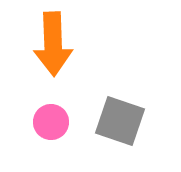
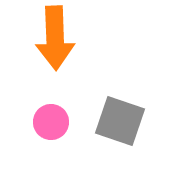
orange arrow: moved 2 px right, 6 px up
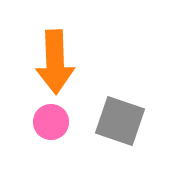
orange arrow: moved 24 px down
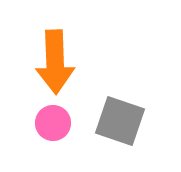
pink circle: moved 2 px right, 1 px down
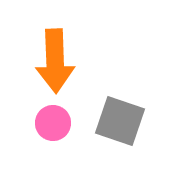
orange arrow: moved 1 px up
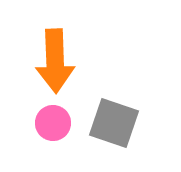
gray square: moved 6 px left, 2 px down
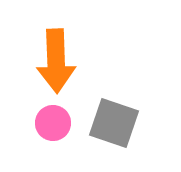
orange arrow: moved 1 px right
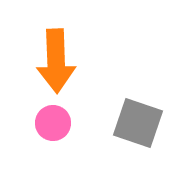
gray square: moved 24 px right
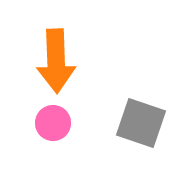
gray square: moved 3 px right
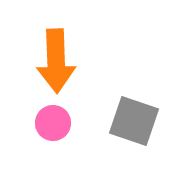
gray square: moved 7 px left, 2 px up
